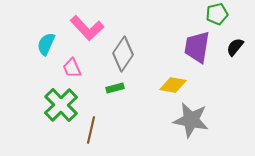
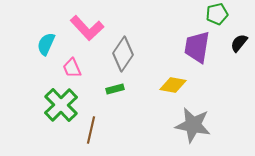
black semicircle: moved 4 px right, 4 px up
green rectangle: moved 1 px down
gray star: moved 2 px right, 5 px down
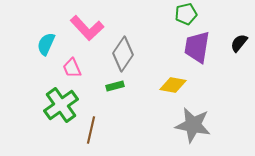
green pentagon: moved 31 px left
green rectangle: moved 3 px up
green cross: rotated 8 degrees clockwise
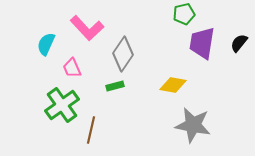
green pentagon: moved 2 px left
purple trapezoid: moved 5 px right, 4 px up
green cross: moved 1 px right
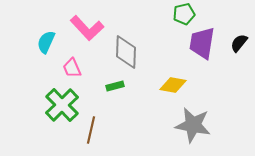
cyan semicircle: moved 2 px up
gray diamond: moved 3 px right, 2 px up; rotated 32 degrees counterclockwise
green cross: rotated 8 degrees counterclockwise
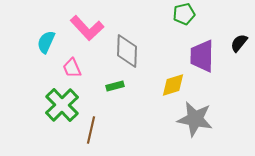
purple trapezoid: moved 13 px down; rotated 8 degrees counterclockwise
gray diamond: moved 1 px right, 1 px up
yellow diamond: rotated 28 degrees counterclockwise
gray star: moved 2 px right, 6 px up
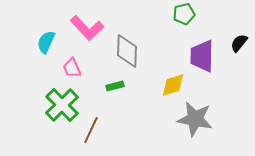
brown line: rotated 12 degrees clockwise
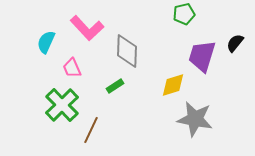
black semicircle: moved 4 px left
purple trapezoid: rotated 16 degrees clockwise
green rectangle: rotated 18 degrees counterclockwise
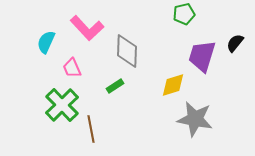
brown line: moved 1 px up; rotated 36 degrees counterclockwise
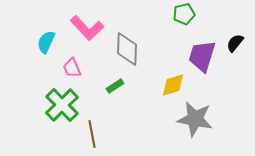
gray diamond: moved 2 px up
brown line: moved 1 px right, 5 px down
